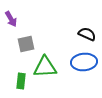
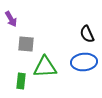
black semicircle: rotated 138 degrees counterclockwise
gray square: rotated 18 degrees clockwise
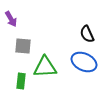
gray square: moved 3 px left, 2 px down
blue ellipse: rotated 30 degrees clockwise
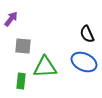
purple arrow: rotated 112 degrees counterclockwise
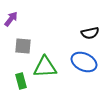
black semicircle: moved 3 px right, 1 px up; rotated 78 degrees counterclockwise
green rectangle: rotated 21 degrees counterclockwise
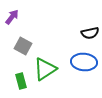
purple arrow: moved 1 px right, 2 px up
gray square: rotated 24 degrees clockwise
blue ellipse: rotated 20 degrees counterclockwise
green triangle: moved 2 px down; rotated 30 degrees counterclockwise
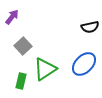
black semicircle: moved 6 px up
gray square: rotated 18 degrees clockwise
blue ellipse: moved 2 px down; rotated 50 degrees counterclockwise
green rectangle: rotated 28 degrees clockwise
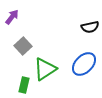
green rectangle: moved 3 px right, 4 px down
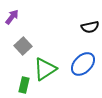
blue ellipse: moved 1 px left
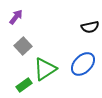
purple arrow: moved 4 px right
green rectangle: rotated 42 degrees clockwise
